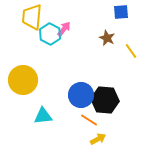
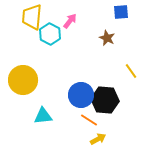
pink arrow: moved 6 px right, 8 px up
yellow line: moved 20 px down
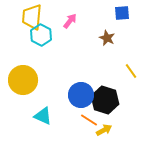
blue square: moved 1 px right, 1 px down
cyan hexagon: moved 9 px left, 1 px down
black hexagon: rotated 12 degrees clockwise
cyan triangle: rotated 30 degrees clockwise
yellow arrow: moved 6 px right, 9 px up
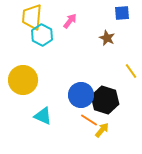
cyan hexagon: moved 1 px right
yellow arrow: moved 2 px left; rotated 21 degrees counterclockwise
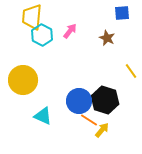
pink arrow: moved 10 px down
blue circle: moved 2 px left, 6 px down
